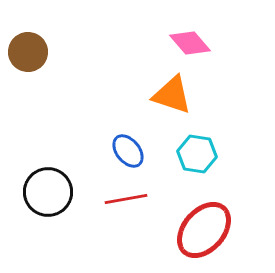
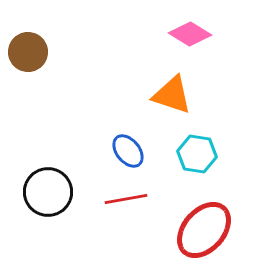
pink diamond: moved 9 px up; rotated 18 degrees counterclockwise
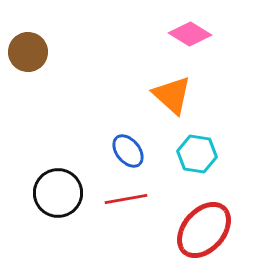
orange triangle: rotated 24 degrees clockwise
black circle: moved 10 px right, 1 px down
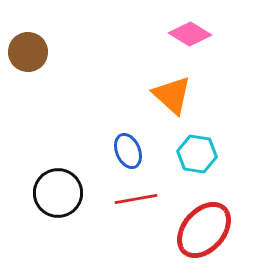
blue ellipse: rotated 16 degrees clockwise
red line: moved 10 px right
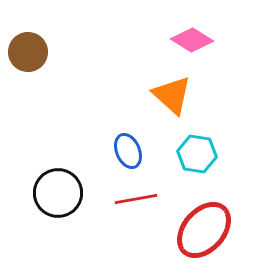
pink diamond: moved 2 px right, 6 px down
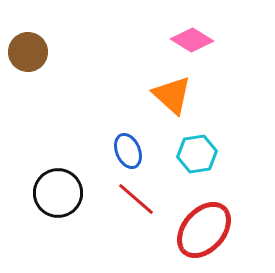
cyan hexagon: rotated 18 degrees counterclockwise
red line: rotated 51 degrees clockwise
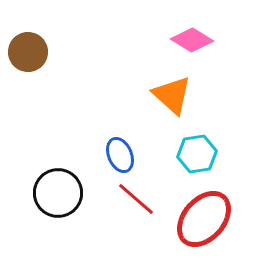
blue ellipse: moved 8 px left, 4 px down
red ellipse: moved 11 px up
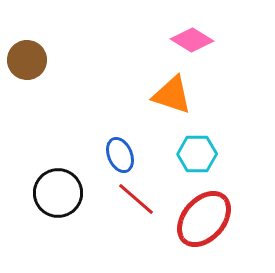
brown circle: moved 1 px left, 8 px down
orange triangle: rotated 24 degrees counterclockwise
cyan hexagon: rotated 9 degrees clockwise
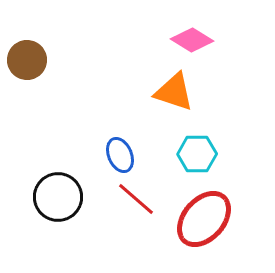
orange triangle: moved 2 px right, 3 px up
black circle: moved 4 px down
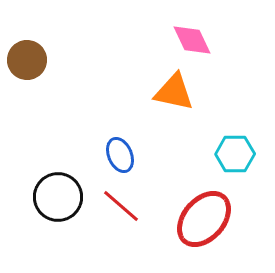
pink diamond: rotated 33 degrees clockwise
orange triangle: rotated 6 degrees counterclockwise
cyan hexagon: moved 38 px right
red line: moved 15 px left, 7 px down
